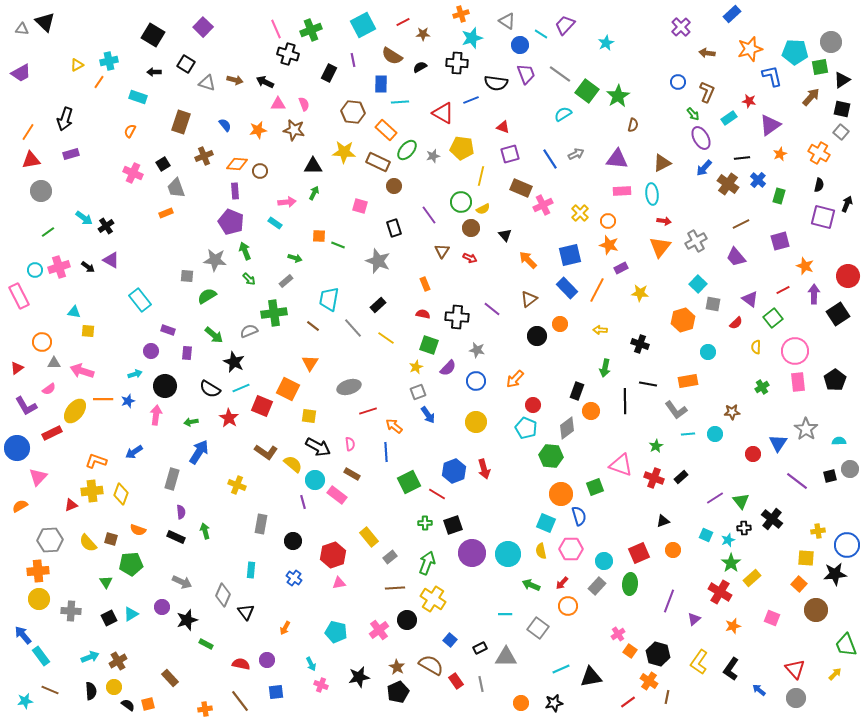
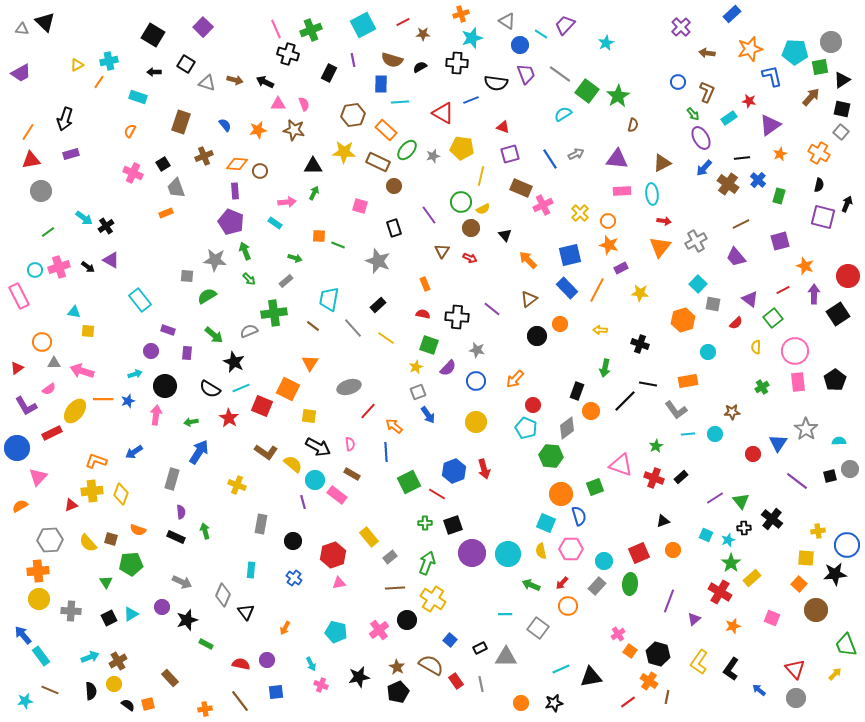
brown semicircle at (392, 56): moved 4 px down; rotated 15 degrees counterclockwise
brown hexagon at (353, 112): moved 3 px down; rotated 15 degrees counterclockwise
black line at (625, 401): rotated 45 degrees clockwise
red line at (368, 411): rotated 30 degrees counterclockwise
yellow circle at (114, 687): moved 3 px up
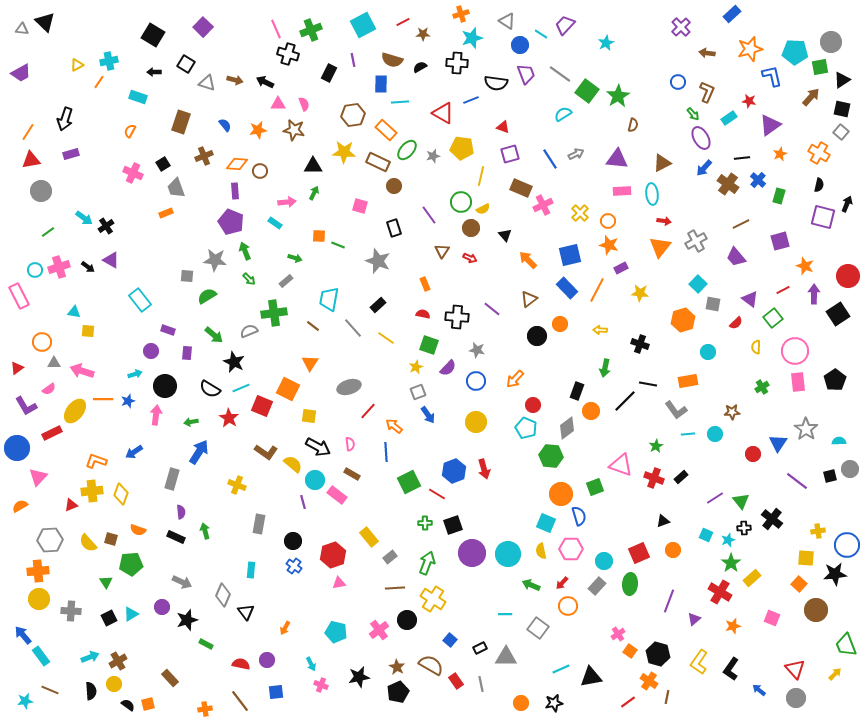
gray rectangle at (261, 524): moved 2 px left
blue cross at (294, 578): moved 12 px up
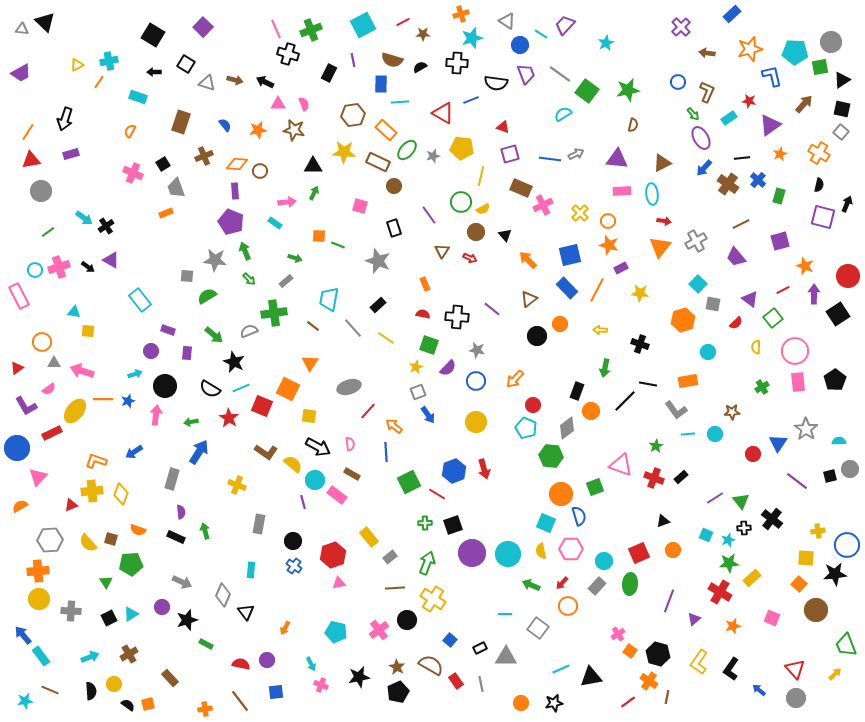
green star at (618, 96): moved 10 px right, 6 px up; rotated 20 degrees clockwise
brown arrow at (811, 97): moved 7 px left, 7 px down
blue line at (550, 159): rotated 50 degrees counterclockwise
brown circle at (471, 228): moved 5 px right, 4 px down
green star at (731, 563): moved 2 px left; rotated 30 degrees clockwise
brown cross at (118, 661): moved 11 px right, 7 px up
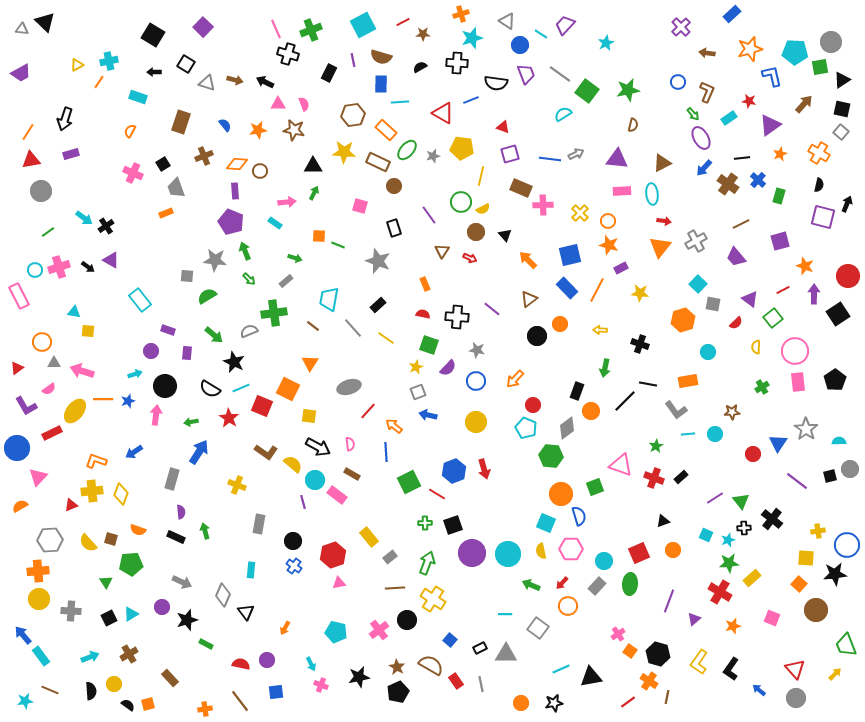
brown semicircle at (392, 60): moved 11 px left, 3 px up
pink cross at (543, 205): rotated 24 degrees clockwise
blue arrow at (428, 415): rotated 138 degrees clockwise
gray triangle at (506, 657): moved 3 px up
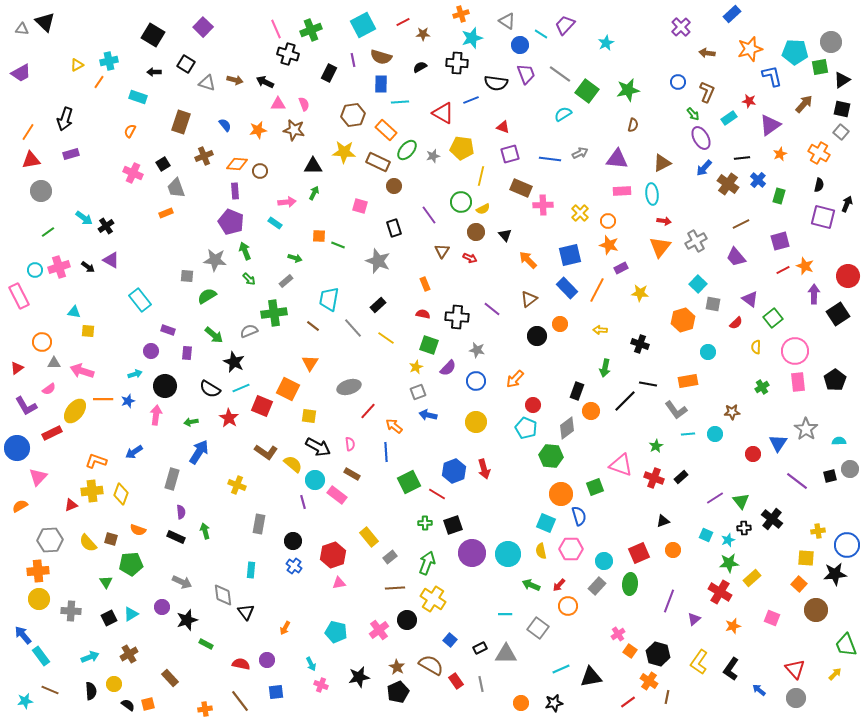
gray arrow at (576, 154): moved 4 px right, 1 px up
red line at (783, 290): moved 20 px up
red arrow at (562, 583): moved 3 px left, 2 px down
gray diamond at (223, 595): rotated 30 degrees counterclockwise
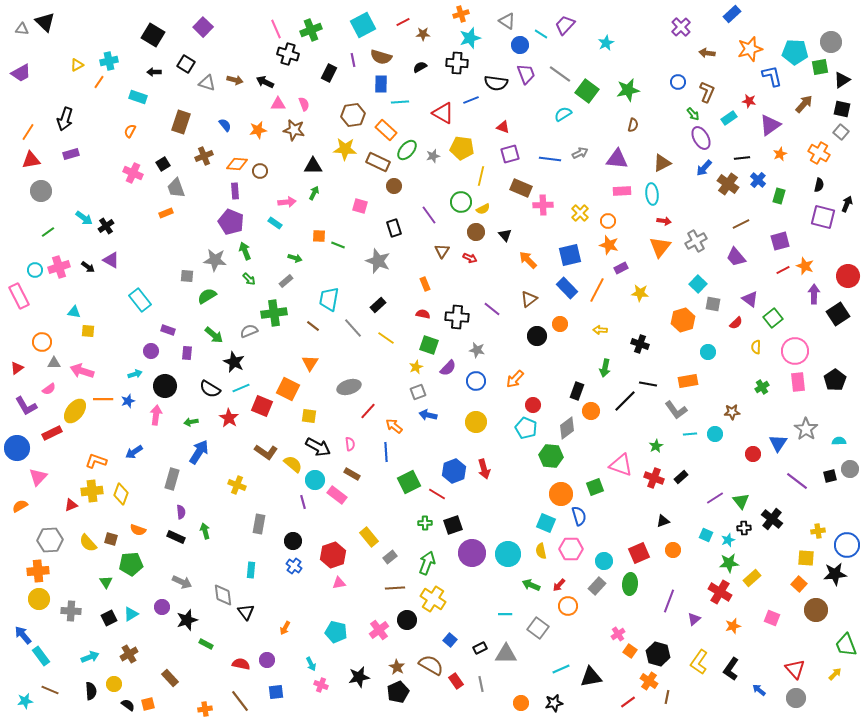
cyan star at (472, 38): moved 2 px left
yellow star at (344, 152): moved 1 px right, 3 px up
cyan line at (688, 434): moved 2 px right
